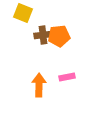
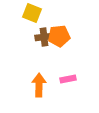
yellow square: moved 9 px right
brown cross: moved 1 px right, 2 px down
pink rectangle: moved 1 px right, 2 px down
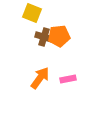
brown cross: rotated 24 degrees clockwise
orange arrow: moved 1 px right, 7 px up; rotated 35 degrees clockwise
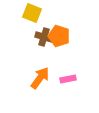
orange pentagon: rotated 25 degrees clockwise
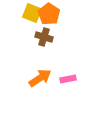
orange pentagon: moved 10 px left, 22 px up; rotated 15 degrees clockwise
orange arrow: rotated 20 degrees clockwise
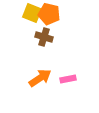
orange pentagon: rotated 20 degrees counterclockwise
